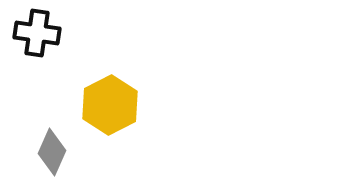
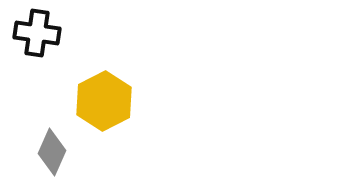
yellow hexagon: moved 6 px left, 4 px up
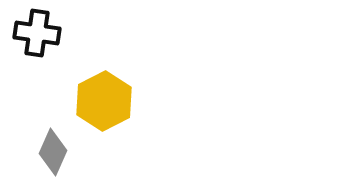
gray diamond: moved 1 px right
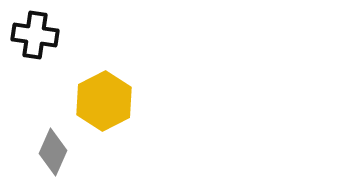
black cross: moved 2 px left, 2 px down
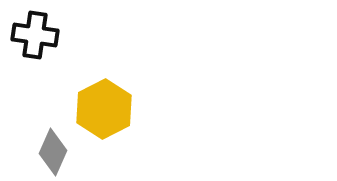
yellow hexagon: moved 8 px down
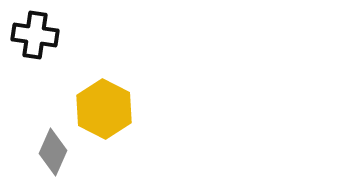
yellow hexagon: rotated 6 degrees counterclockwise
